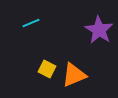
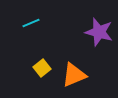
purple star: moved 2 px down; rotated 16 degrees counterclockwise
yellow square: moved 5 px left, 1 px up; rotated 24 degrees clockwise
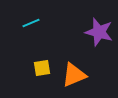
yellow square: rotated 30 degrees clockwise
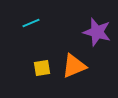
purple star: moved 2 px left
orange triangle: moved 9 px up
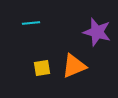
cyan line: rotated 18 degrees clockwise
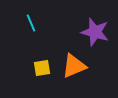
cyan line: rotated 72 degrees clockwise
purple star: moved 2 px left
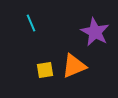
purple star: rotated 12 degrees clockwise
yellow square: moved 3 px right, 2 px down
